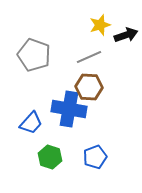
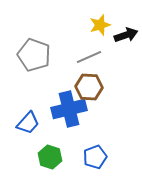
blue cross: rotated 24 degrees counterclockwise
blue trapezoid: moved 3 px left
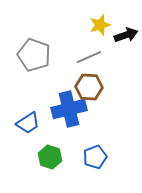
blue trapezoid: rotated 15 degrees clockwise
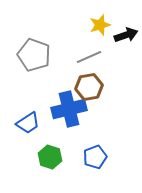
brown hexagon: rotated 12 degrees counterclockwise
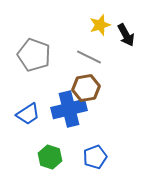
black arrow: rotated 80 degrees clockwise
gray line: rotated 50 degrees clockwise
brown hexagon: moved 3 px left, 1 px down
blue trapezoid: moved 9 px up
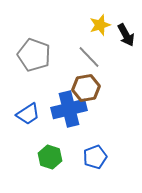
gray line: rotated 20 degrees clockwise
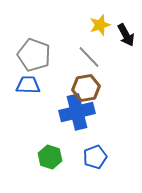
blue cross: moved 8 px right, 3 px down
blue trapezoid: moved 29 px up; rotated 145 degrees counterclockwise
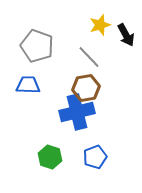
gray pentagon: moved 3 px right, 9 px up
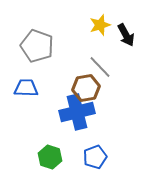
gray line: moved 11 px right, 10 px down
blue trapezoid: moved 2 px left, 3 px down
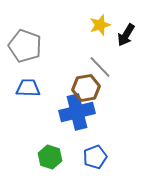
black arrow: rotated 60 degrees clockwise
gray pentagon: moved 12 px left
blue trapezoid: moved 2 px right
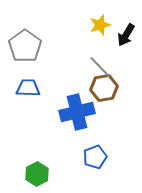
gray pentagon: rotated 16 degrees clockwise
brown hexagon: moved 18 px right
green hexagon: moved 13 px left, 17 px down; rotated 15 degrees clockwise
